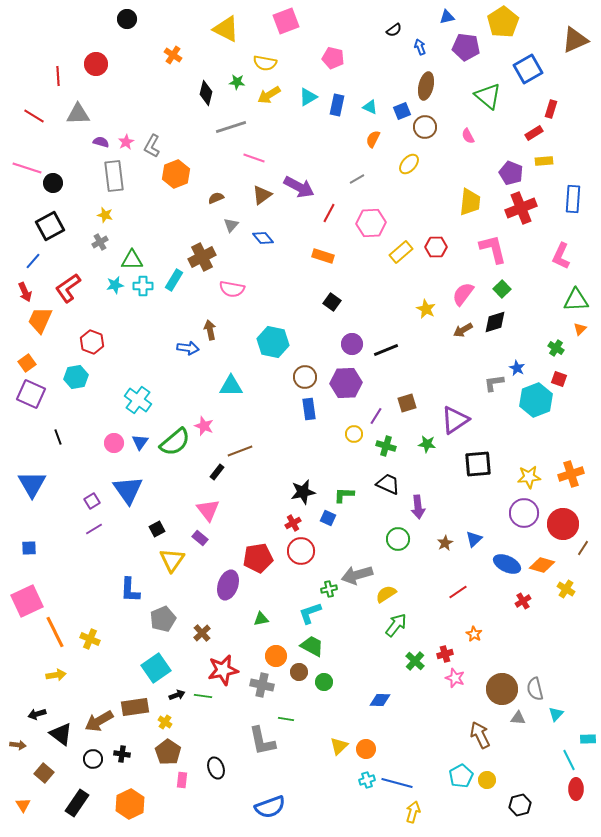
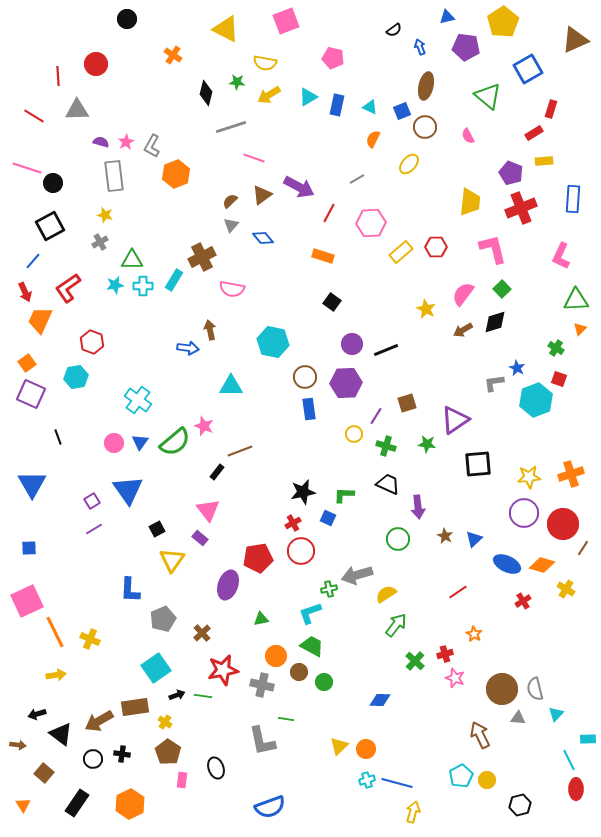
gray triangle at (78, 114): moved 1 px left, 4 px up
brown semicircle at (216, 198): moved 14 px right, 3 px down; rotated 21 degrees counterclockwise
brown star at (445, 543): moved 7 px up; rotated 14 degrees counterclockwise
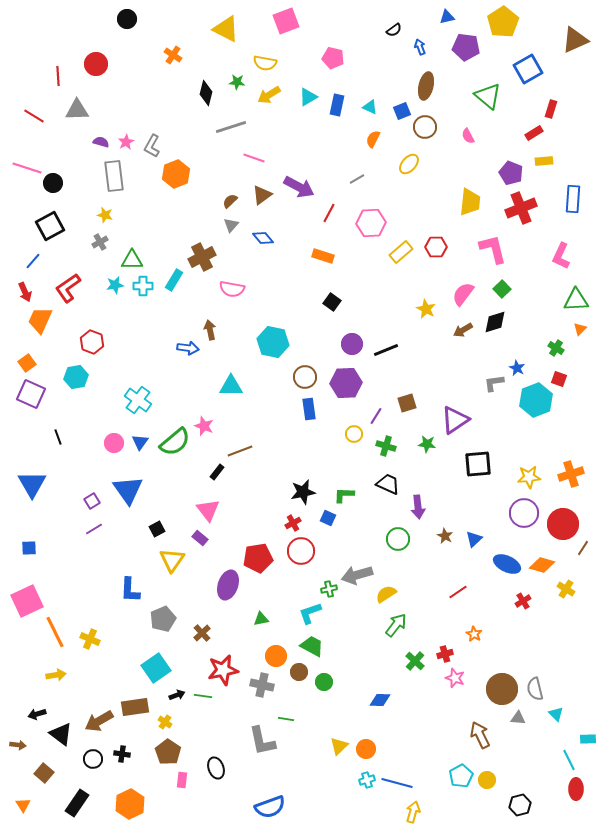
cyan triangle at (556, 714): rotated 28 degrees counterclockwise
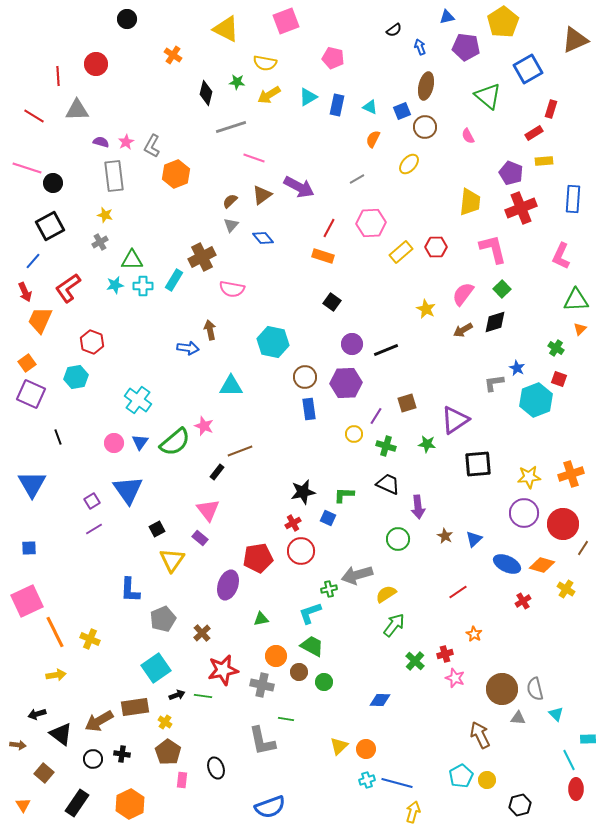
red line at (329, 213): moved 15 px down
green arrow at (396, 625): moved 2 px left
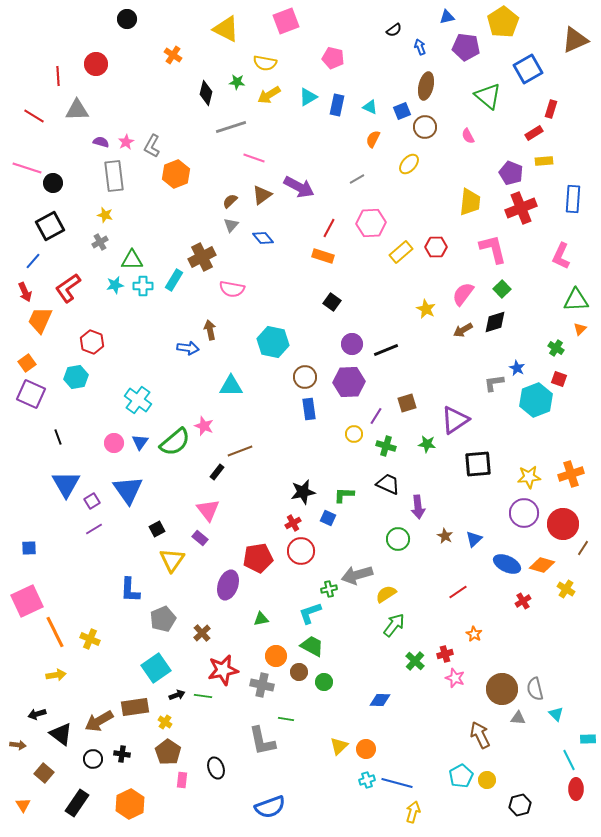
purple hexagon at (346, 383): moved 3 px right, 1 px up
blue triangle at (32, 484): moved 34 px right
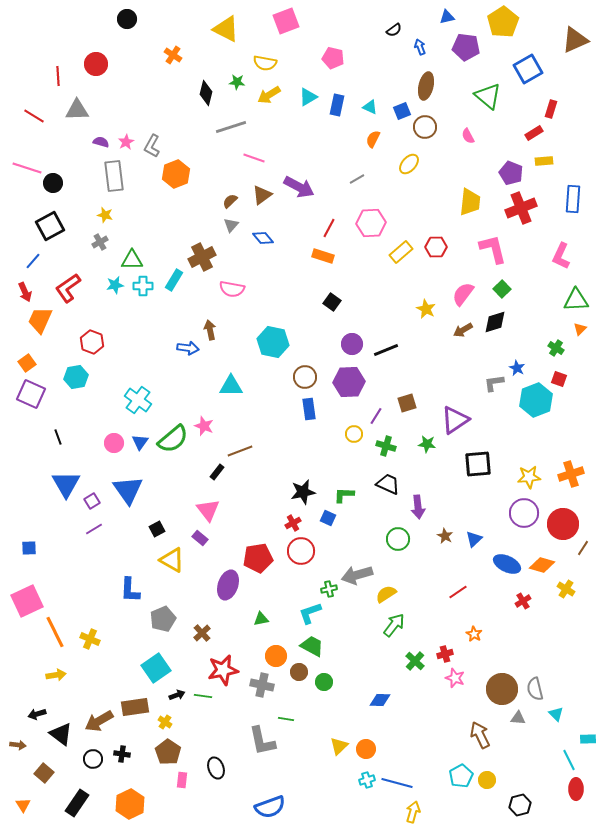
green semicircle at (175, 442): moved 2 px left, 3 px up
yellow triangle at (172, 560): rotated 36 degrees counterclockwise
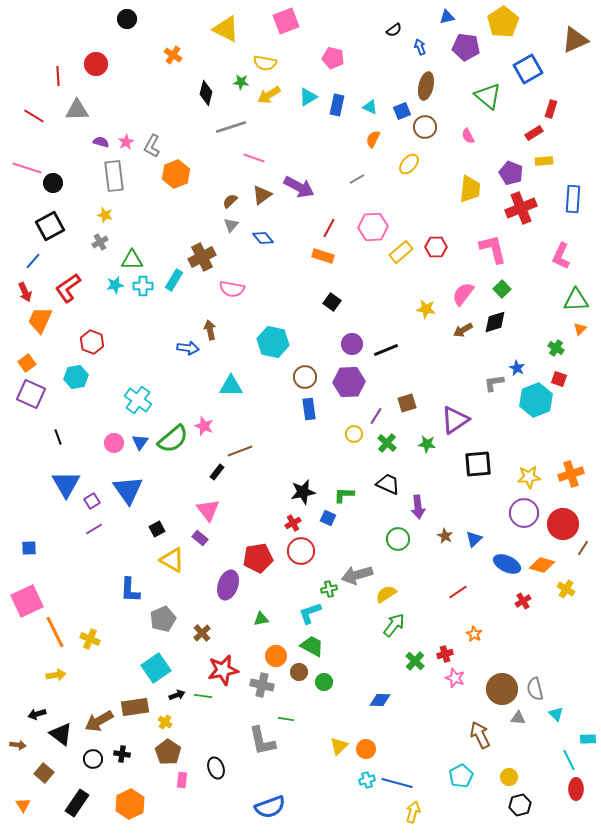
green star at (237, 82): moved 4 px right
yellow trapezoid at (470, 202): moved 13 px up
pink hexagon at (371, 223): moved 2 px right, 4 px down
yellow star at (426, 309): rotated 18 degrees counterclockwise
green cross at (386, 446): moved 1 px right, 3 px up; rotated 24 degrees clockwise
yellow circle at (487, 780): moved 22 px right, 3 px up
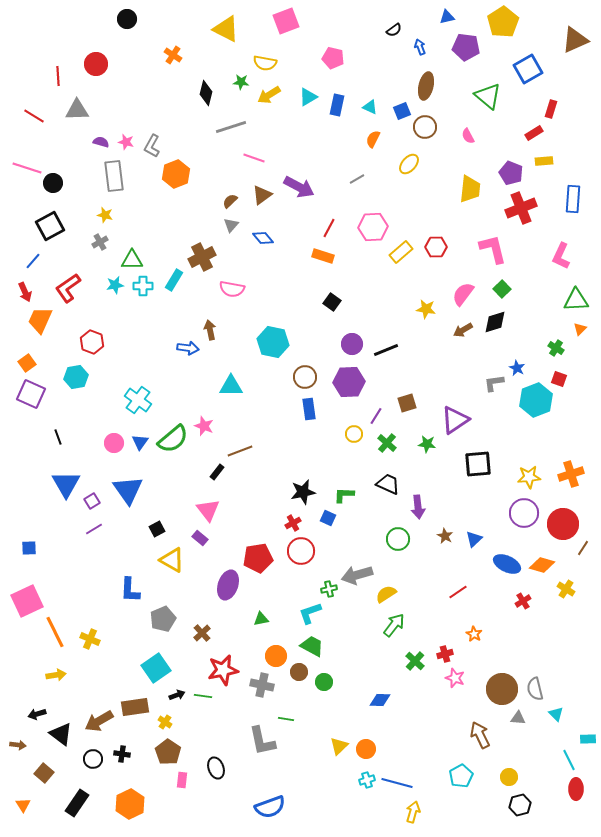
pink star at (126, 142): rotated 28 degrees counterclockwise
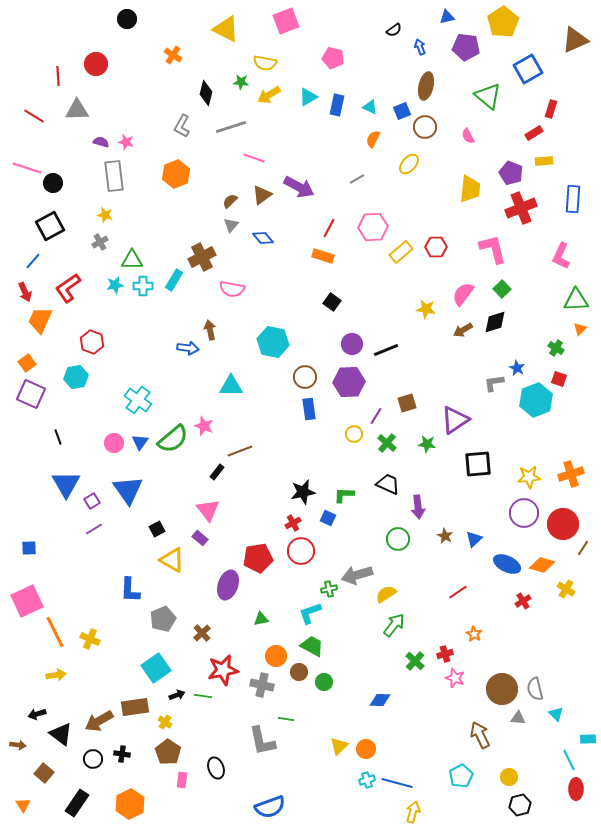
gray L-shape at (152, 146): moved 30 px right, 20 px up
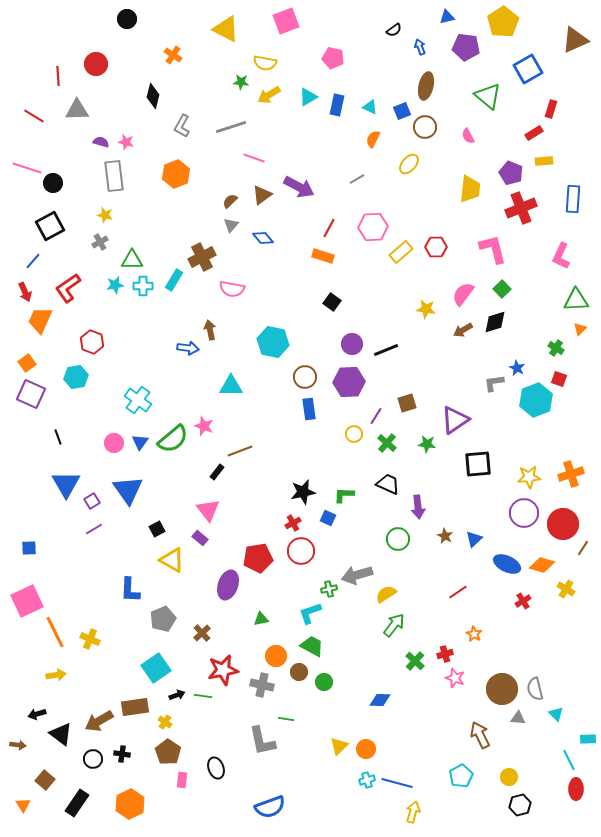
black diamond at (206, 93): moved 53 px left, 3 px down
brown square at (44, 773): moved 1 px right, 7 px down
